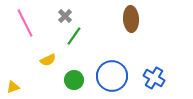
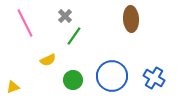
green circle: moved 1 px left
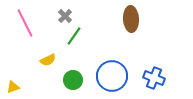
blue cross: rotated 10 degrees counterclockwise
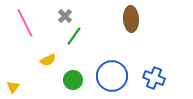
yellow triangle: rotated 32 degrees counterclockwise
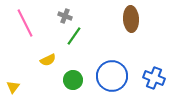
gray cross: rotated 24 degrees counterclockwise
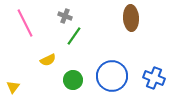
brown ellipse: moved 1 px up
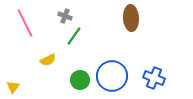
green circle: moved 7 px right
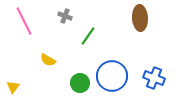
brown ellipse: moved 9 px right
pink line: moved 1 px left, 2 px up
green line: moved 14 px right
yellow semicircle: rotated 56 degrees clockwise
green circle: moved 3 px down
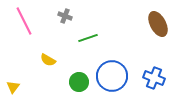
brown ellipse: moved 18 px right, 6 px down; rotated 25 degrees counterclockwise
green line: moved 2 px down; rotated 36 degrees clockwise
green circle: moved 1 px left, 1 px up
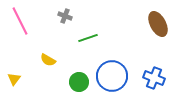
pink line: moved 4 px left
yellow triangle: moved 1 px right, 8 px up
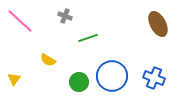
pink line: rotated 20 degrees counterclockwise
